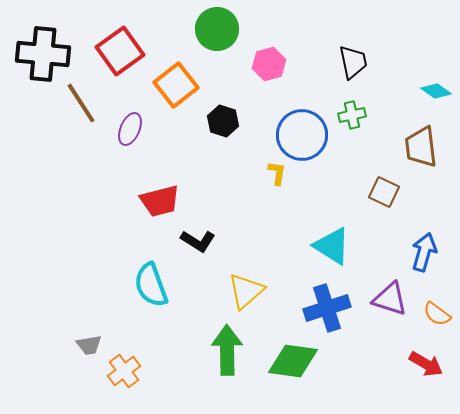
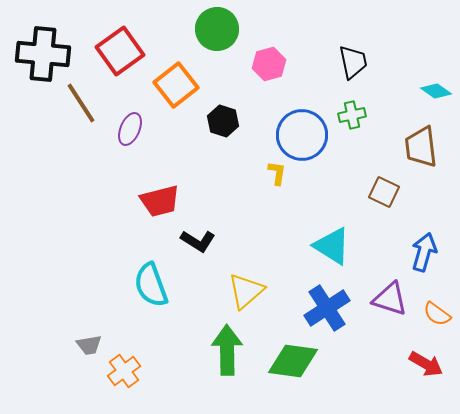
blue cross: rotated 15 degrees counterclockwise
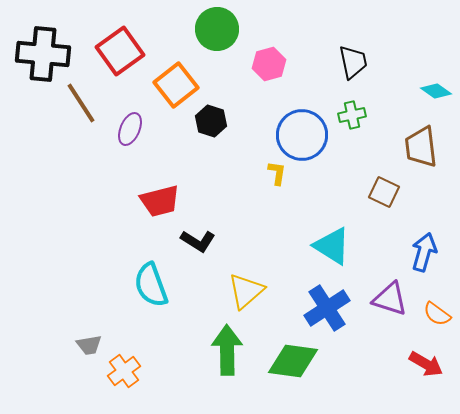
black hexagon: moved 12 px left
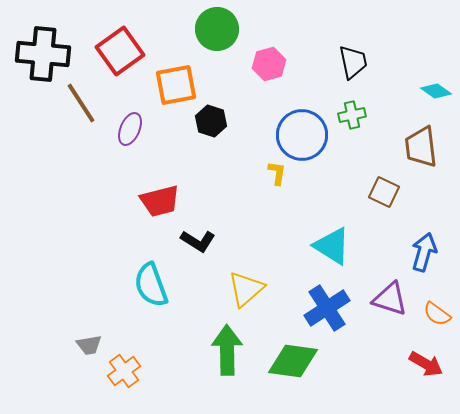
orange square: rotated 27 degrees clockwise
yellow triangle: moved 2 px up
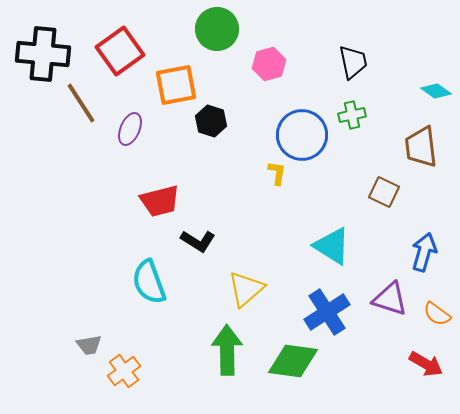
cyan semicircle: moved 2 px left, 3 px up
blue cross: moved 4 px down
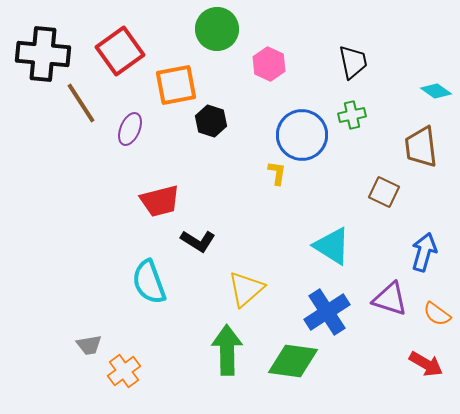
pink hexagon: rotated 20 degrees counterclockwise
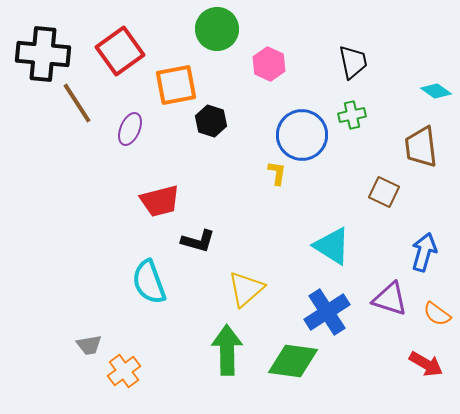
brown line: moved 4 px left
black L-shape: rotated 16 degrees counterclockwise
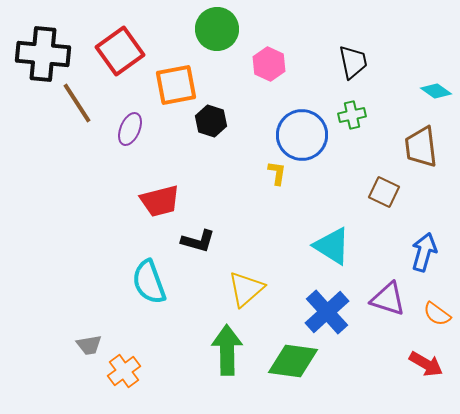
purple triangle: moved 2 px left
blue cross: rotated 9 degrees counterclockwise
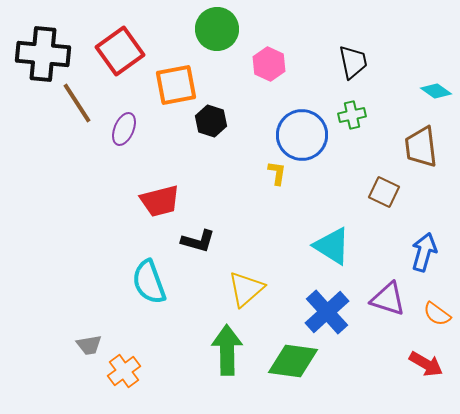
purple ellipse: moved 6 px left
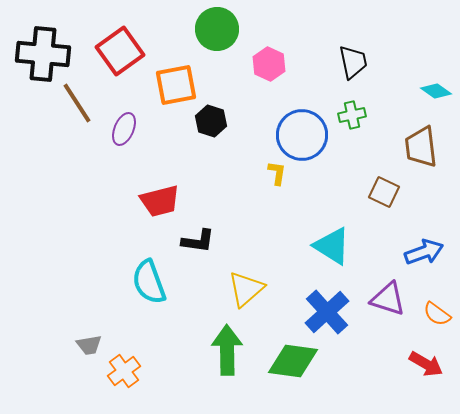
black L-shape: rotated 8 degrees counterclockwise
blue arrow: rotated 54 degrees clockwise
